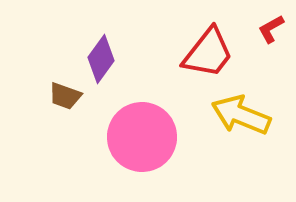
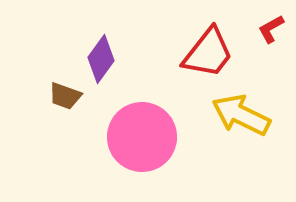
yellow arrow: rotated 4 degrees clockwise
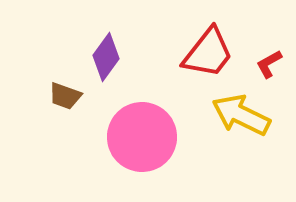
red L-shape: moved 2 px left, 35 px down
purple diamond: moved 5 px right, 2 px up
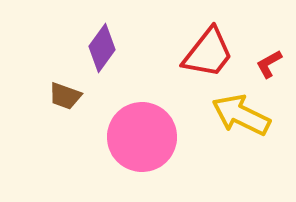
purple diamond: moved 4 px left, 9 px up
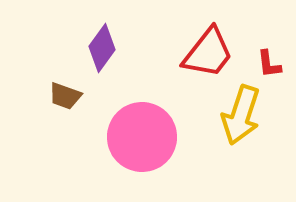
red L-shape: rotated 68 degrees counterclockwise
yellow arrow: rotated 98 degrees counterclockwise
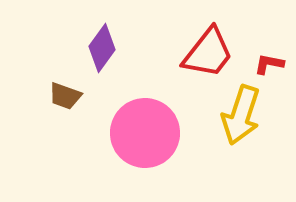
red L-shape: rotated 108 degrees clockwise
pink circle: moved 3 px right, 4 px up
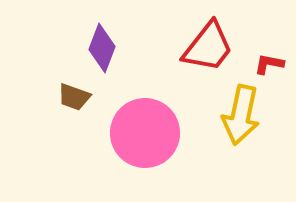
purple diamond: rotated 15 degrees counterclockwise
red trapezoid: moved 6 px up
brown trapezoid: moved 9 px right, 1 px down
yellow arrow: rotated 6 degrees counterclockwise
